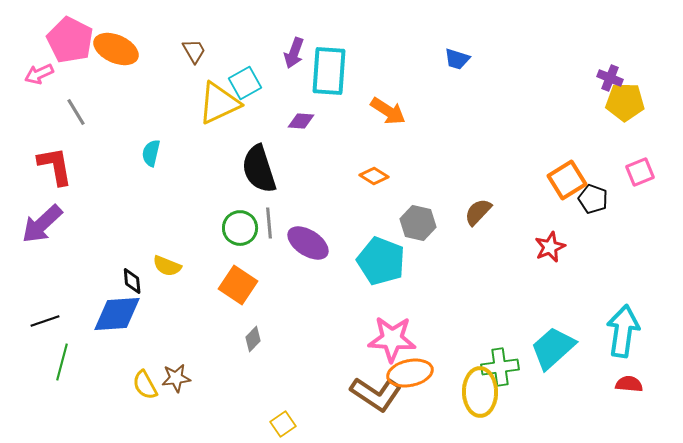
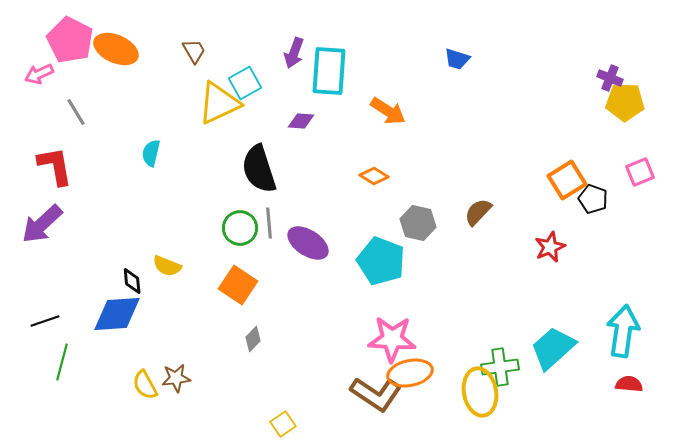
yellow ellipse at (480, 392): rotated 9 degrees counterclockwise
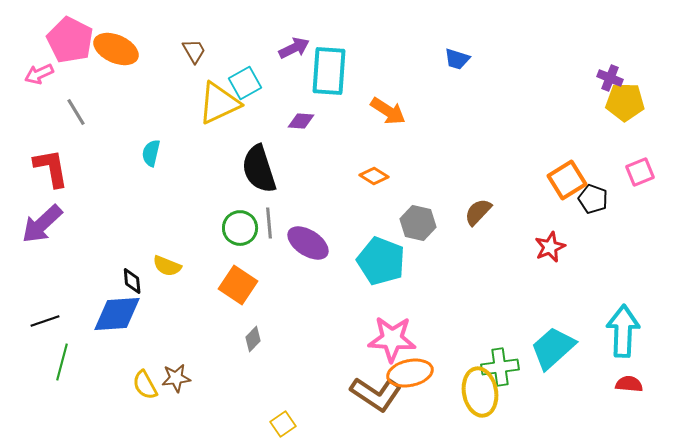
purple arrow at (294, 53): moved 5 px up; rotated 136 degrees counterclockwise
red L-shape at (55, 166): moved 4 px left, 2 px down
cyan arrow at (623, 331): rotated 6 degrees counterclockwise
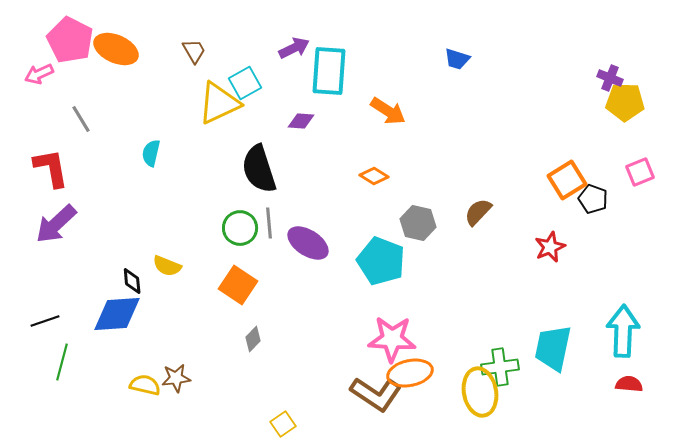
gray line at (76, 112): moved 5 px right, 7 px down
purple arrow at (42, 224): moved 14 px right
cyan trapezoid at (553, 348): rotated 36 degrees counterclockwise
yellow semicircle at (145, 385): rotated 132 degrees clockwise
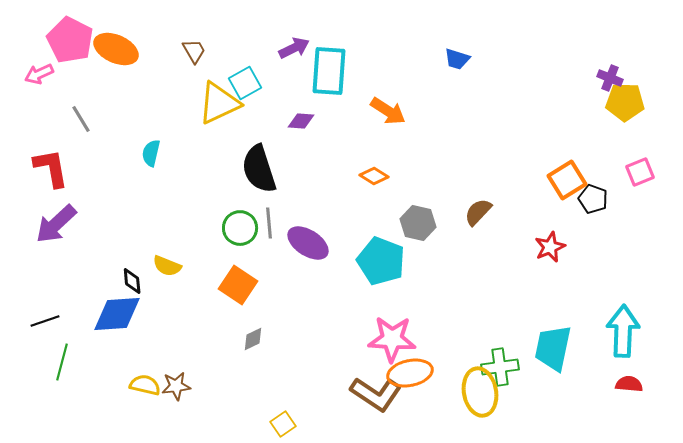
gray diamond at (253, 339): rotated 20 degrees clockwise
brown star at (176, 378): moved 8 px down
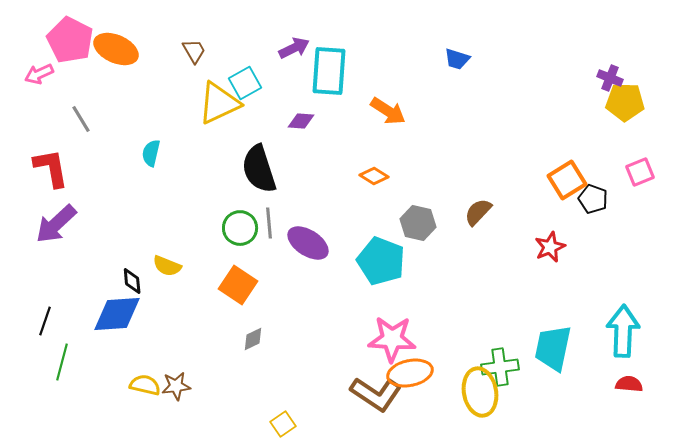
black line at (45, 321): rotated 52 degrees counterclockwise
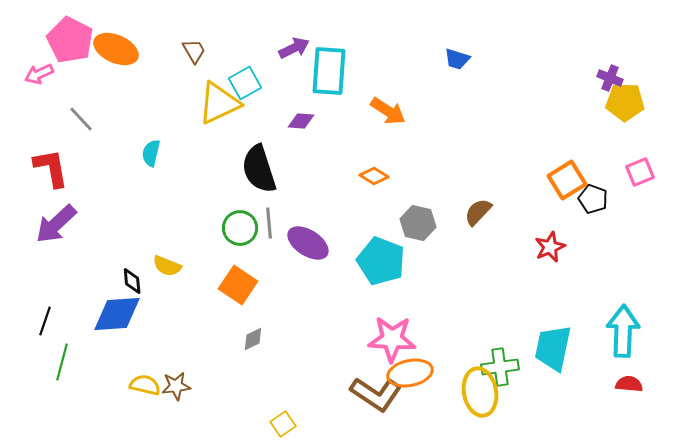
gray line at (81, 119): rotated 12 degrees counterclockwise
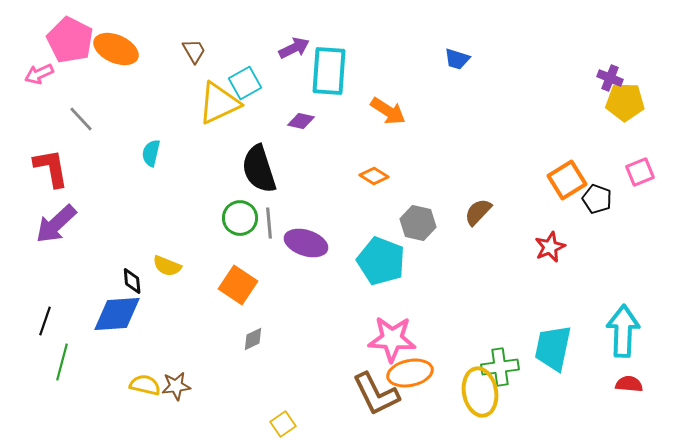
purple diamond at (301, 121): rotated 8 degrees clockwise
black pentagon at (593, 199): moved 4 px right
green circle at (240, 228): moved 10 px up
purple ellipse at (308, 243): moved 2 px left; rotated 15 degrees counterclockwise
brown L-shape at (376, 394): rotated 30 degrees clockwise
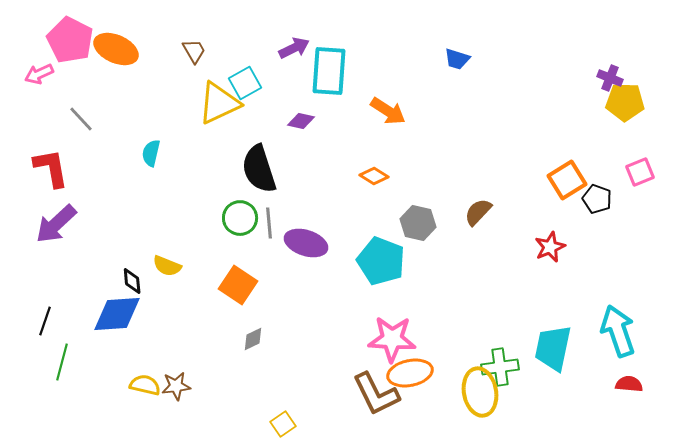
cyan arrow at (623, 331): moved 5 px left; rotated 21 degrees counterclockwise
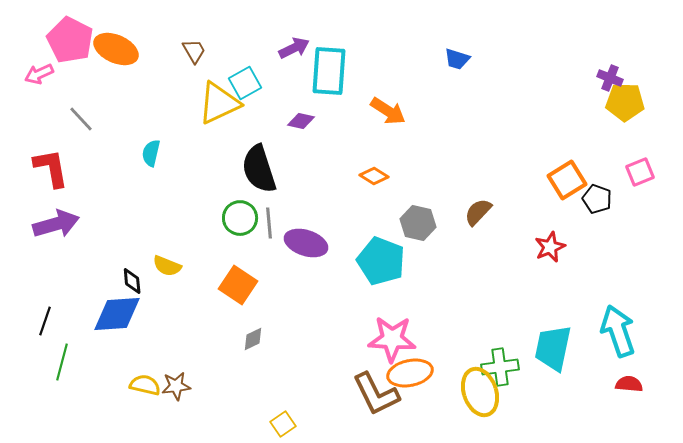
purple arrow at (56, 224): rotated 153 degrees counterclockwise
yellow ellipse at (480, 392): rotated 9 degrees counterclockwise
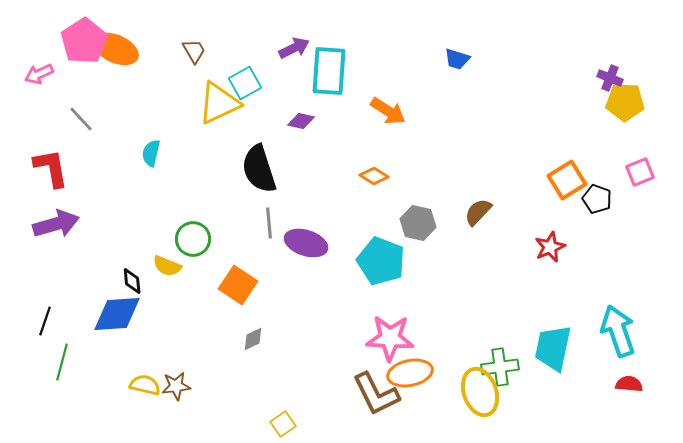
pink pentagon at (70, 40): moved 14 px right, 1 px down; rotated 12 degrees clockwise
green circle at (240, 218): moved 47 px left, 21 px down
pink star at (392, 339): moved 2 px left, 1 px up
